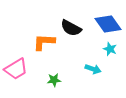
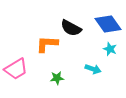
orange L-shape: moved 3 px right, 2 px down
green star: moved 3 px right, 2 px up
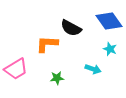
blue diamond: moved 1 px right, 3 px up
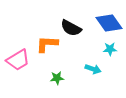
blue diamond: moved 2 px down
cyan star: rotated 24 degrees counterclockwise
pink trapezoid: moved 2 px right, 9 px up
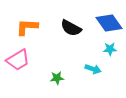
orange L-shape: moved 20 px left, 17 px up
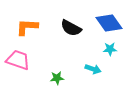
pink trapezoid: rotated 130 degrees counterclockwise
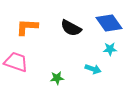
pink trapezoid: moved 2 px left, 2 px down
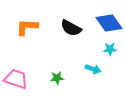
pink trapezoid: moved 17 px down
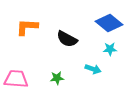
blue diamond: rotated 16 degrees counterclockwise
black semicircle: moved 4 px left, 11 px down
pink trapezoid: rotated 15 degrees counterclockwise
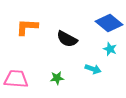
cyan star: rotated 24 degrees clockwise
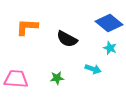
cyan star: moved 1 px up
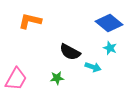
orange L-shape: moved 3 px right, 6 px up; rotated 10 degrees clockwise
black semicircle: moved 3 px right, 13 px down
cyan arrow: moved 2 px up
pink trapezoid: rotated 115 degrees clockwise
